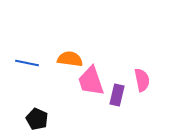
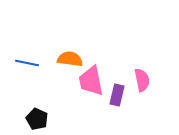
pink trapezoid: rotated 8 degrees clockwise
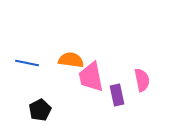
orange semicircle: moved 1 px right, 1 px down
pink trapezoid: moved 4 px up
purple rectangle: rotated 25 degrees counterclockwise
black pentagon: moved 3 px right, 9 px up; rotated 20 degrees clockwise
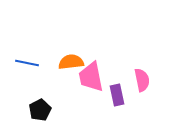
orange semicircle: moved 2 px down; rotated 15 degrees counterclockwise
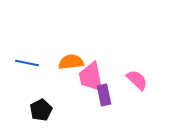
pink semicircle: moved 5 px left; rotated 35 degrees counterclockwise
purple rectangle: moved 13 px left
black pentagon: moved 1 px right
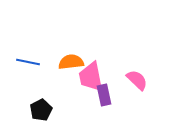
blue line: moved 1 px right, 1 px up
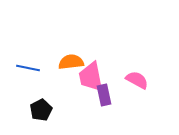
blue line: moved 6 px down
pink semicircle: rotated 15 degrees counterclockwise
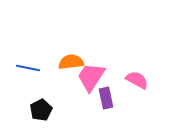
pink trapezoid: rotated 44 degrees clockwise
purple rectangle: moved 2 px right, 3 px down
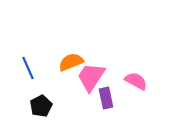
orange semicircle: rotated 15 degrees counterclockwise
blue line: rotated 55 degrees clockwise
pink semicircle: moved 1 px left, 1 px down
black pentagon: moved 4 px up
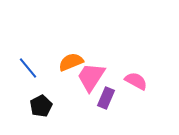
blue line: rotated 15 degrees counterclockwise
purple rectangle: rotated 35 degrees clockwise
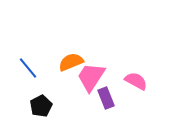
purple rectangle: rotated 45 degrees counterclockwise
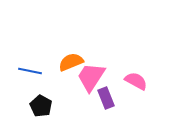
blue line: moved 2 px right, 3 px down; rotated 40 degrees counterclockwise
black pentagon: rotated 15 degrees counterclockwise
